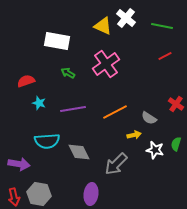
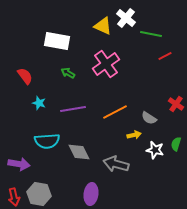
green line: moved 11 px left, 8 px down
red semicircle: moved 1 px left, 5 px up; rotated 72 degrees clockwise
gray arrow: rotated 60 degrees clockwise
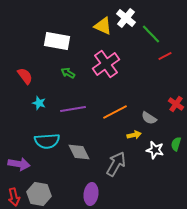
green line: rotated 35 degrees clockwise
gray arrow: rotated 105 degrees clockwise
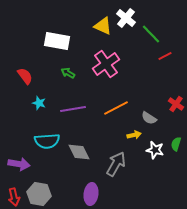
orange line: moved 1 px right, 4 px up
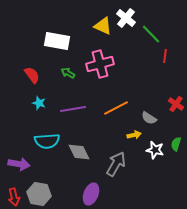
red line: rotated 56 degrees counterclockwise
pink cross: moved 6 px left; rotated 20 degrees clockwise
red semicircle: moved 7 px right, 1 px up
purple ellipse: rotated 15 degrees clockwise
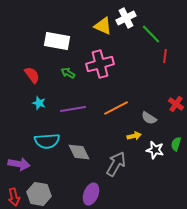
white cross: rotated 24 degrees clockwise
yellow arrow: moved 1 px down
